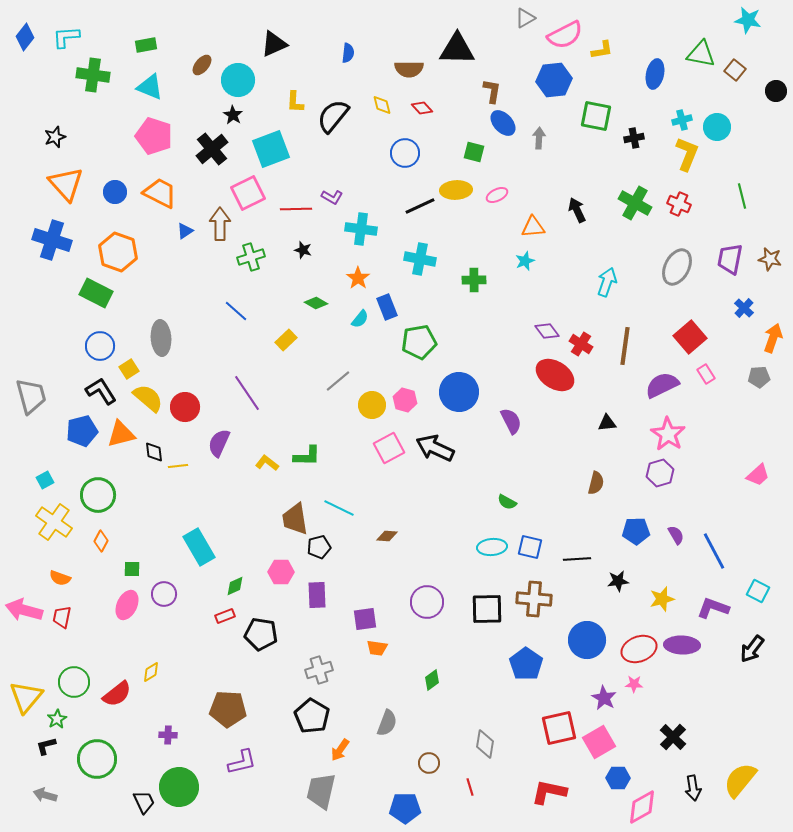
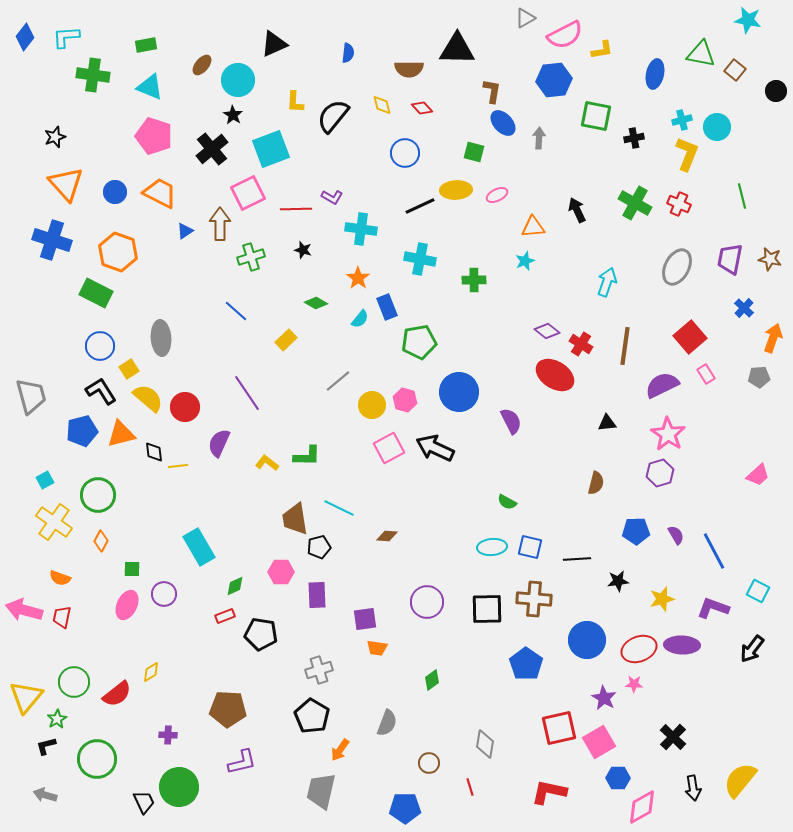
purple diamond at (547, 331): rotated 15 degrees counterclockwise
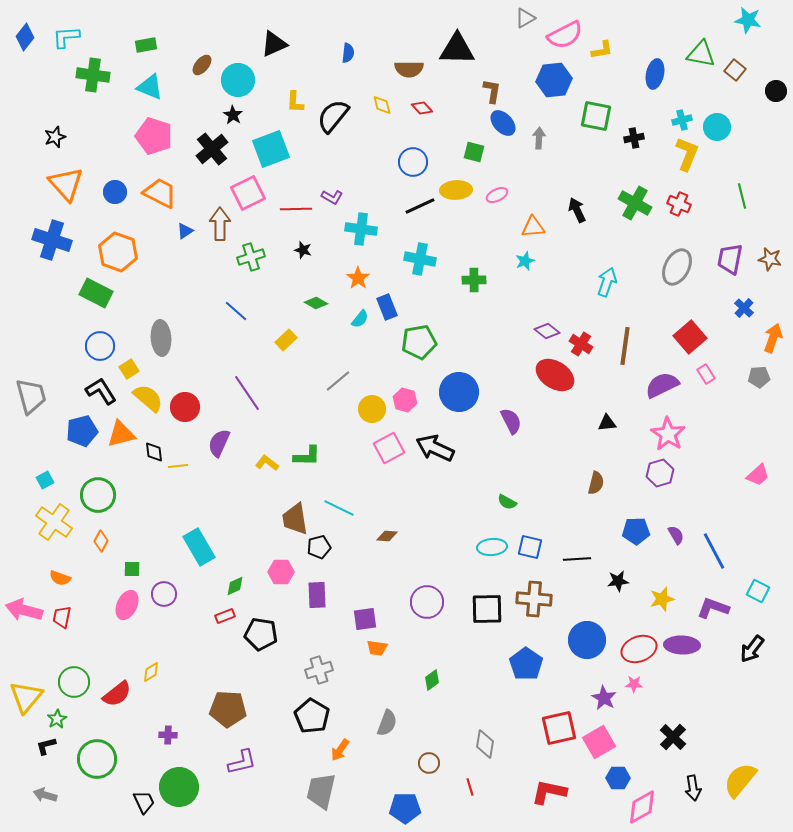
blue circle at (405, 153): moved 8 px right, 9 px down
yellow circle at (372, 405): moved 4 px down
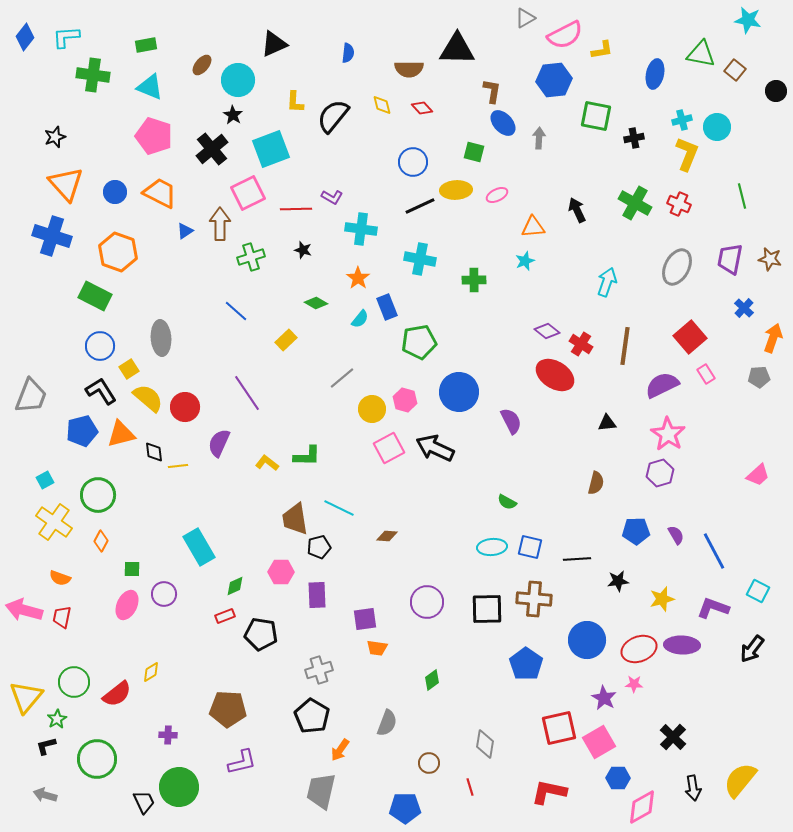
blue cross at (52, 240): moved 4 px up
green rectangle at (96, 293): moved 1 px left, 3 px down
gray line at (338, 381): moved 4 px right, 3 px up
gray trapezoid at (31, 396): rotated 36 degrees clockwise
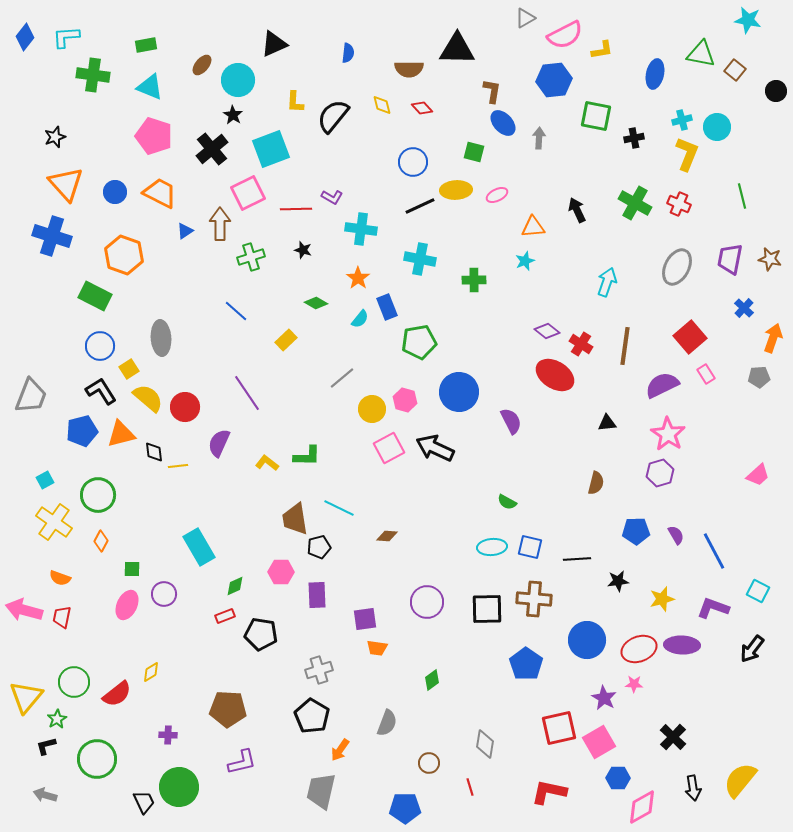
orange hexagon at (118, 252): moved 6 px right, 3 px down
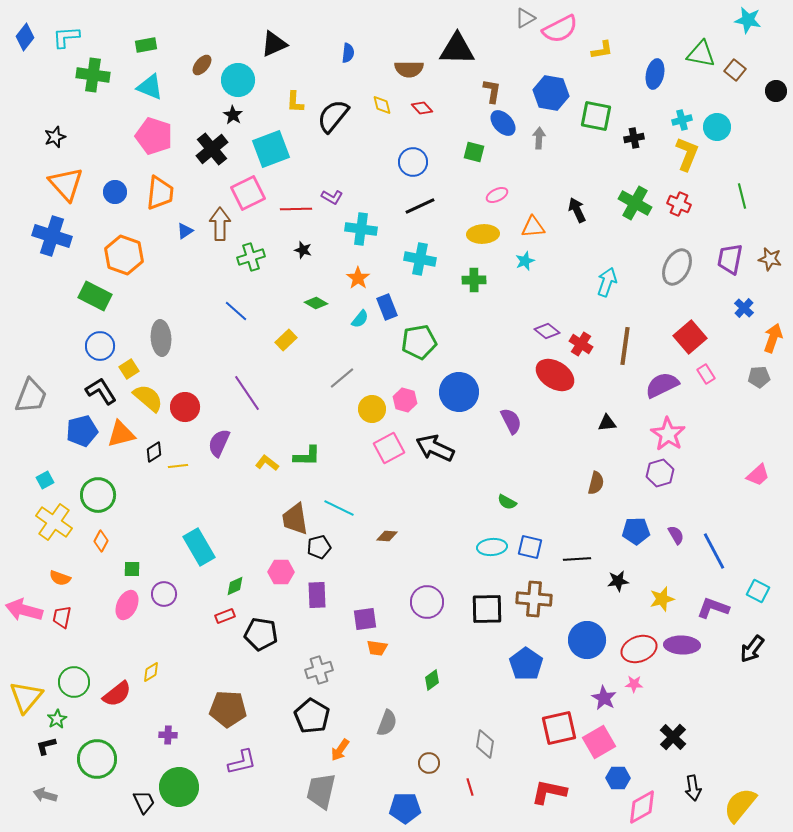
pink semicircle at (565, 35): moved 5 px left, 6 px up
blue hexagon at (554, 80): moved 3 px left, 13 px down; rotated 16 degrees clockwise
yellow ellipse at (456, 190): moved 27 px right, 44 px down
orange trapezoid at (160, 193): rotated 69 degrees clockwise
black diamond at (154, 452): rotated 65 degrees clockwise
yellow semicircle at (740, 780): moved 25 px down
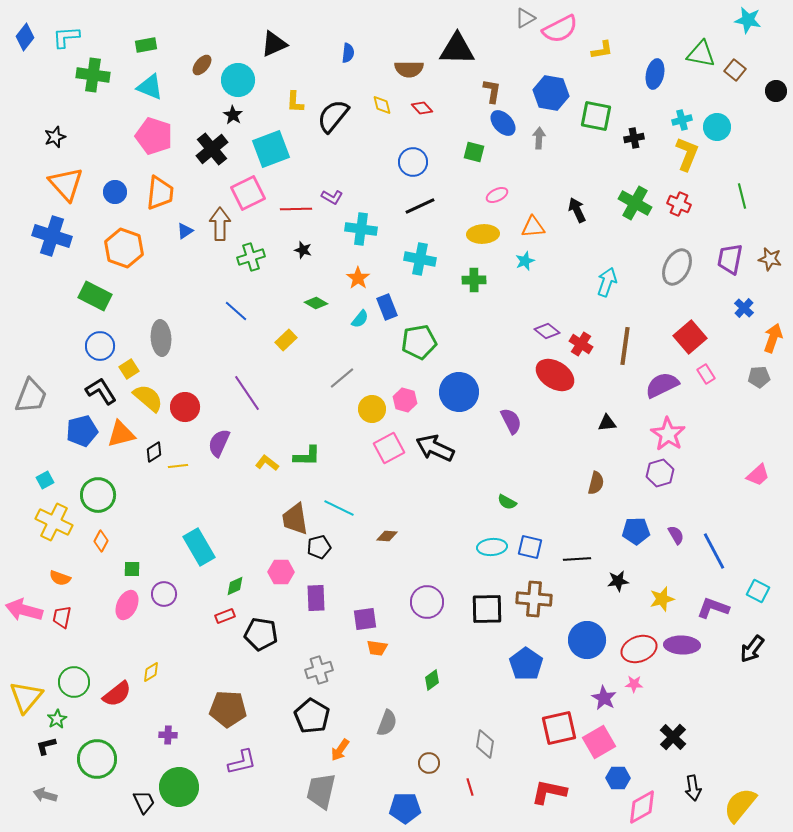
orange hexagon at (124, 255): moved 7 px up
yellow cross at (54, 522): rotated 9 degrees counterclockwise
purple rectangle at (317, 595): moved 1 px left, 3 px down
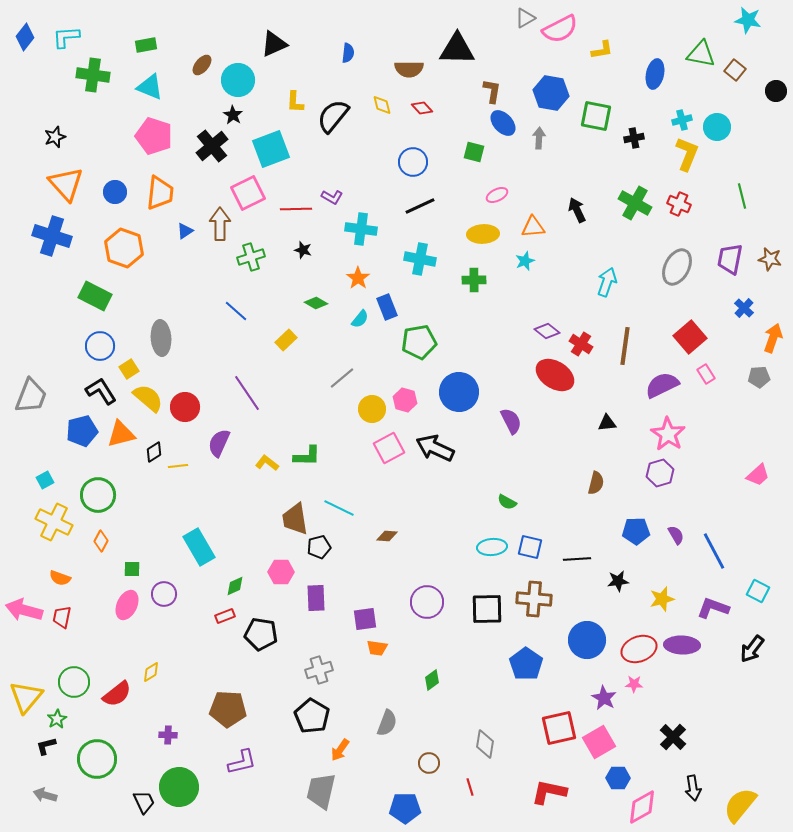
black cross at (212, 149): moved 3 px up
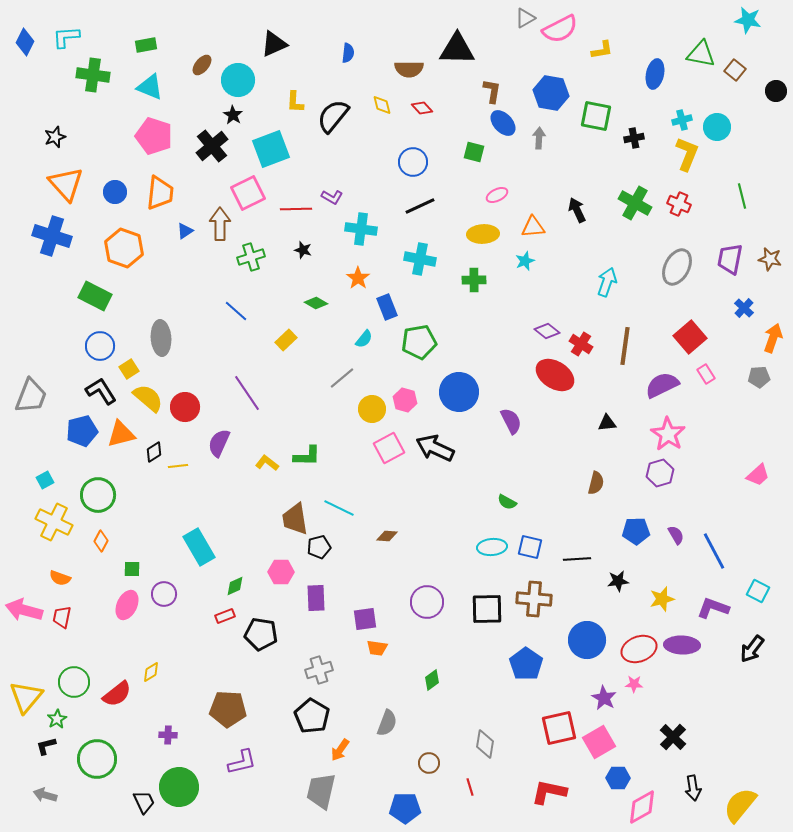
blue diamond at (25, 37): moved 5 px down; rotated 12 degrees counterclockwise
cyan semicircle at (360, 319): moved 4 px right, 20 px down
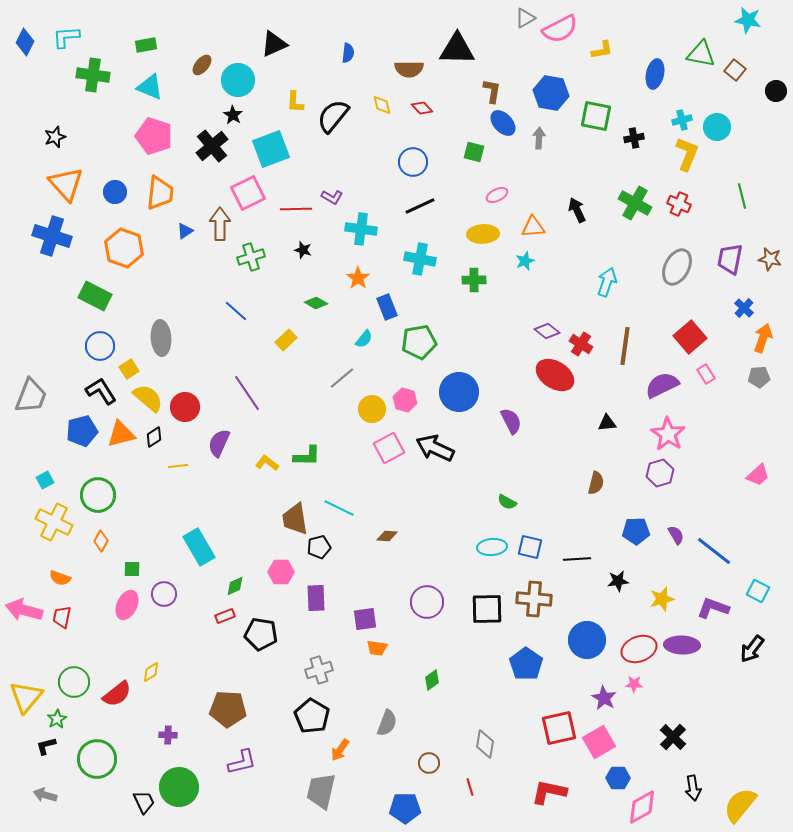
orange arrow at (773, 338): moved 10 px left
black diamond at (154, 452): moved 15 px up
blue line at (714, 551): rotated 24 degrees counterclockwise
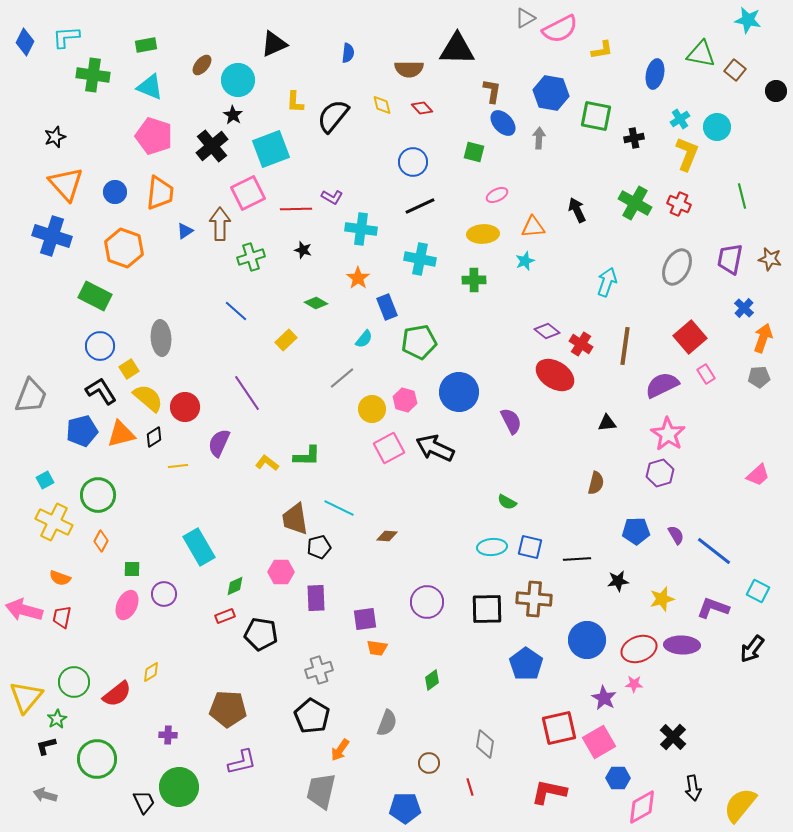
cyan cross at (682, 120): moved 2 px left, 1 px up; rotated 18 degrees counterclockwise
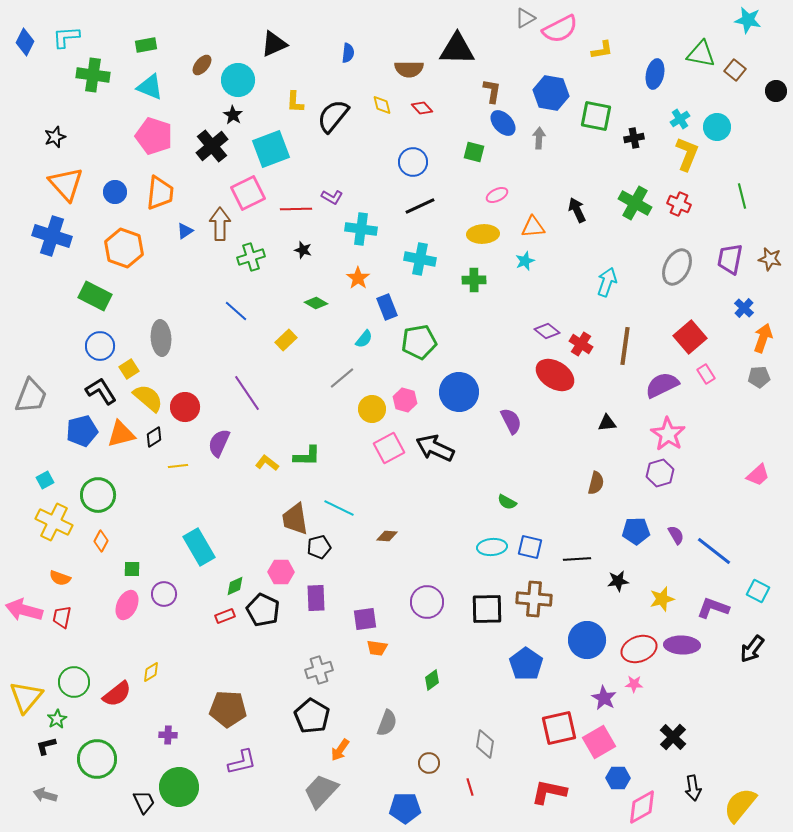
black pentagon at (261, 634): moved 2 px right, 24 px up; rotated 16 degrees clockwise
gray trapezoid at (321, 791): rotated 30 degrees clockwise
